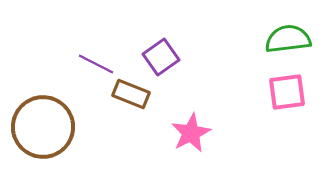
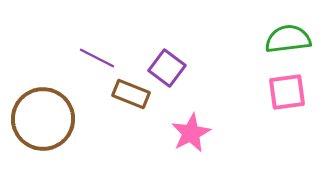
purple square: moved 6 px right, 11 px down; rotated 18 degrees counterclockwise
purple line: moved 1 px right, 6 px up
brown circle: moved 8 px up
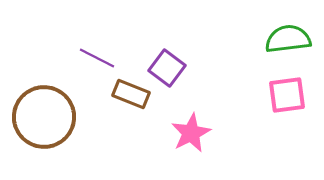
pink square: moved 3 px down
brown circle: moved 1 px right, 2 px up
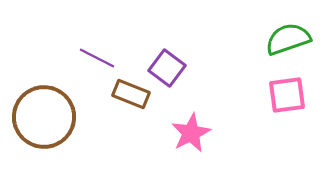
green semicircle: rotated 12 degrees counterclockwise
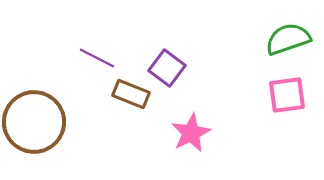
brown circle: moved 10 px left, 5 px down
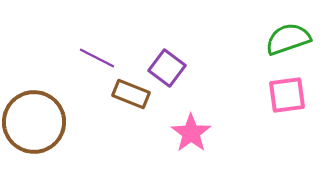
pink star: rotated 9 degrees counterclockwise
